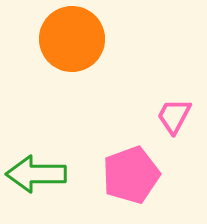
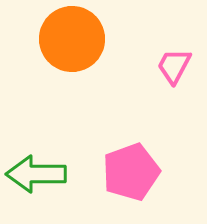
pink trapezoid: moved 50 px up
pink pentagon: moved 3 px up
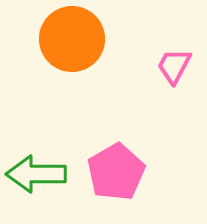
pink pentagon: moved 15 px left; rotated 10 degrees counterclockwise
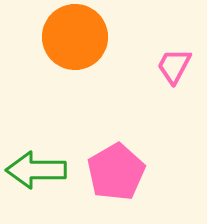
orange circle: moved 3 px right, 2 px up
green arrow: moved 4 px up
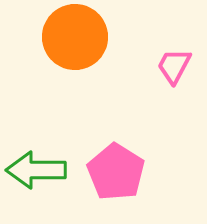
pink pentagon: rotated 10 degrees counterclockwise
